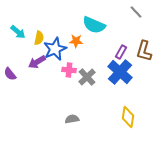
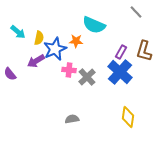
purple arrow: moved 1 px left, 1 px up
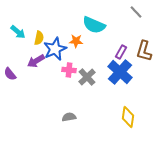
gray semicircle: moved 3 px left, 2 px up
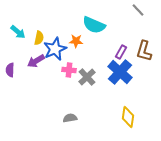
gray line: moved 2 px right, 2 px up
purple semicircle: moved 4 px up; rotated 40 degrees clockwise
gray semicircle: moved 1 px right, 1 px down
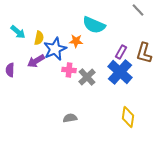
brown L-shape: moved 2 px down
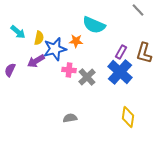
blue star: rotated 10 degrees clockwise
purple semicircle: rotated 24 degrees clockwise
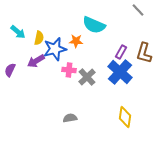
yellow diamond: moved 3 px left
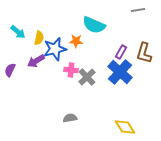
gray line: rotated 56 degrees counterclockwise
pink cross: moved 2 px right
yellow diamond: moved 10 px down; rotated 40 degrees counterclockwise
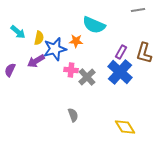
gray semicircle: moved 3 px right, 3 px up; rotated 80 degrees clockwise
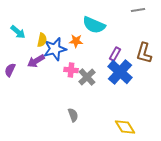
yellow semicircle: moved 3 px right, 2 px down
purple rectangle: moved 6 px left, 2 px down
